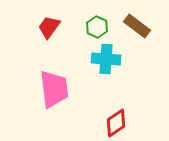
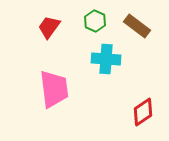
green hexagon: moved 2 px left, 6 px up
red diamond: moved 27 px right, 11 px up
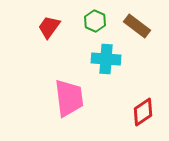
pink trapezoid: moved 15 px right, 9 px down
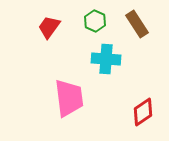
brown rectangle: moved 2 px up; rotated 20 degrees clockwise
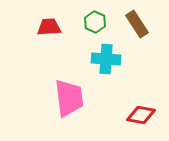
green hexagon: moved 1 px down
red trapezoid: rotated 50 degrees clockwise
red diamond: moved 2 px left, 3 px down; rotated 44 degrees clockwise
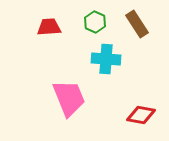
pink trapezoid: rotated 15 degrees counterclockwise
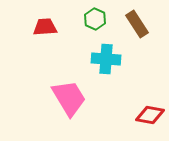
green hexagon: moved 3 px up
red trapezoid: moved 4 px left
pink trapezoid: rotated 9 degrees counterclockwise
red diamond: moved 9 px right
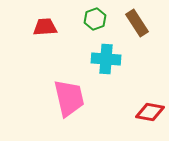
green hexagon: rotated 15 degrees clockwise
brown rectangle: moved 1 px up
pink trapezoid: rotated 18 degrees clockwise
red diamond: moved 3 px up
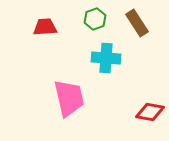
cyan cross: moved 1 px up
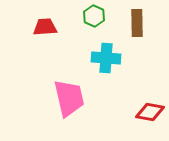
green hexagon: moved 1 px left, 3 px up; rotated 15 degrees counterclockwise
brown rectangle: rotated 32 degrees clockwise
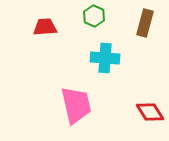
brown rectangle: moved 8 px right; rotated 16 degrees clockwise
cyan cross: moved 1 px left
pink trapezoid: moved 7 px right, 7 px down
red diamond: rotated 48 degrees clockwise
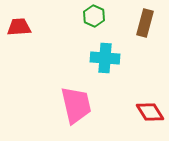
red trapezoid: moved 26 px left
